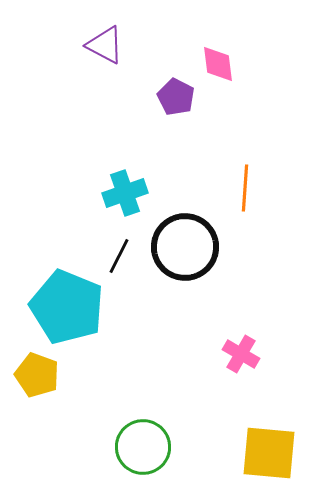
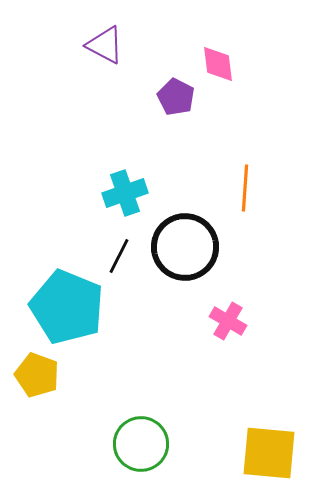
pink cross: moved 13 px left, 33 px up
green circle: moved 2 px left, 3 px up
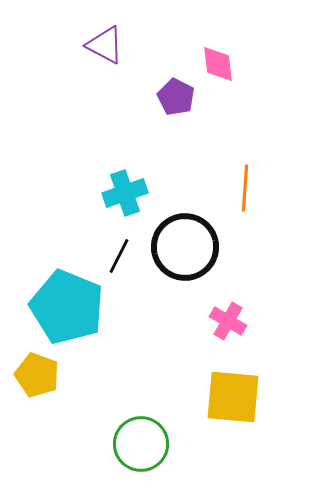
yellow square: moved 36 px left, 56 px up
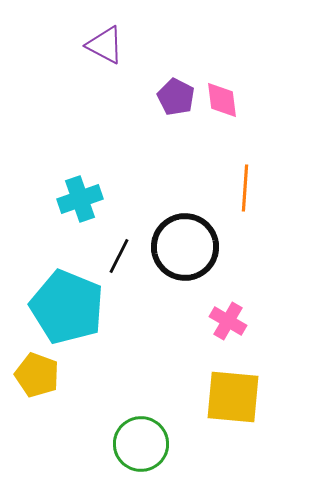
pink diamond: moved 4 px right, 36 px down
cyan cross: moved 45 px left, 6 px down
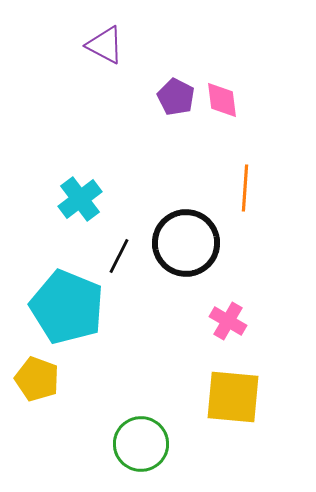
cyan cross: rotated 18 degrees counterclockwise
black circle: moved 1 px right, 4 px up
yellow pentagon: moved 4 px down
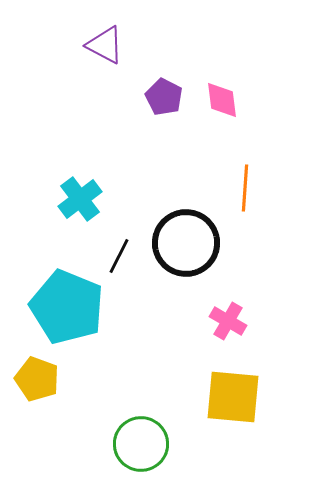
purple pentagon: moved 12 px left
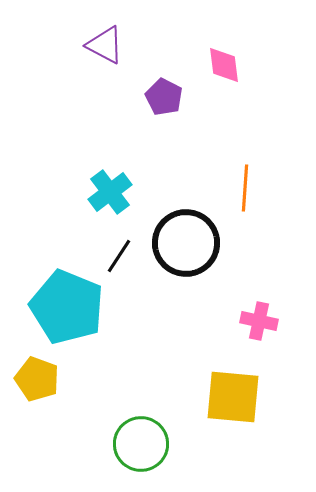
pink diamond: moved 2 px right, 35 px up
cyan cross: moved 30 px right, 7 px up
black line: rotated 6 degrees clockwise
pink cross: moved 31 px right; rotated 18 degrees counterclockwise
